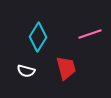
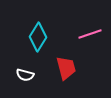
white semicircle: moved 1 px left, 4 px down
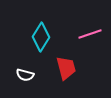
cyan diamond: moved 3 px right
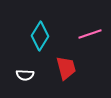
cyan diamond: moved 1 px left, 1 px up
white semicircle: rotated 12 degrees counterclockwise
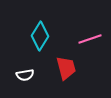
pink line: moved 5 px down
white semicircle: rotated 12 degrees counterclockwise
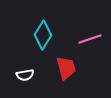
cyan diamond: moved 3 px right, 1 px up
